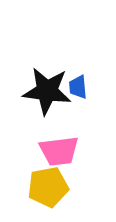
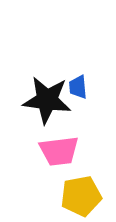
black star: moved 9 px down
yellow pentagon: moved 33 px right, 9 px down
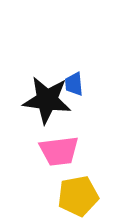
blue trapezoid: moved 4 px left, 3 px up
yellow pentagon: moved 3 px left
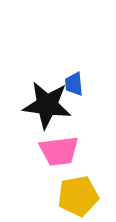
black star: moved 5 px down
